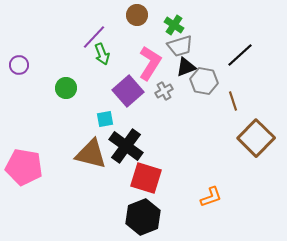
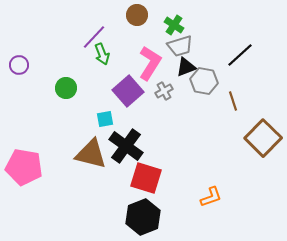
brown square: moved 7 px right
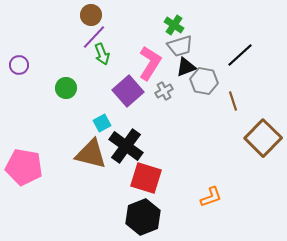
brown circle: moved 46 px left
cyan square: moved 3 px left, 4 px down; rotated 18 degrees counterclockwise
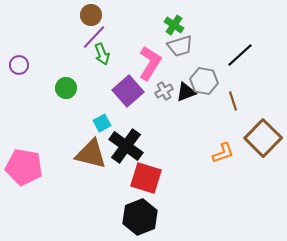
black triangle: moved 25 px down
orange L-shape: moved 12 px right, 44 px up
black hexagon: moved 3 px left
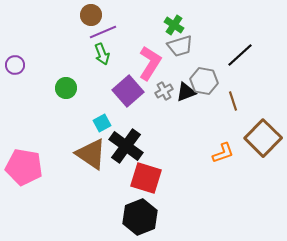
purple line: moved 9 px right, 5 px up; rotated 24 degrees clockwise
purple circle: moved 4 px left
brown triangle: rotated 20 degrees clockwise
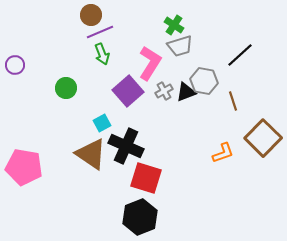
purple line: moved 3 px left
black cross: rotated 12 degrees counterclockwise
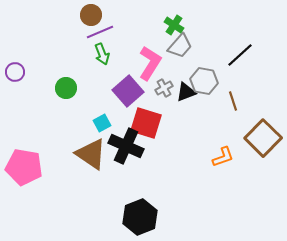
gray trapezoid: rotated 32 degrees counterclockwise
purple circle: moved 7 px down
gray cross: moved 3 px up
orange L-shape: moved 4 px down
red square: moved 55 px up
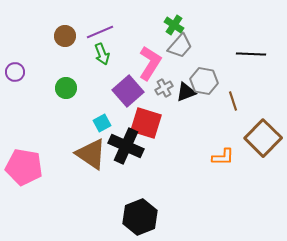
brown circle: moved 26 px left, 21 px down
black line: moved 11 px right, 1 px up; rotated 44 degrees clockwise
orange L-shape: rotated 20 degrees clockwise
